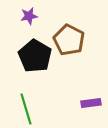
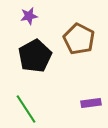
brown pentagon: moved 10 px right, 1 px up
black pentagon: rotated 12 degrees clockwise
green line: rotated 16 degrees counterclockwise
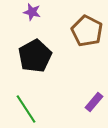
purple star: moved 3 px right, 4 px up; rotated 24 degrees clockwise
brown pentagon: moved 8 px right, 8 px up
purple rectangle: moved 3 px right, 1 px up; rotated 42 degrees counterclockwise
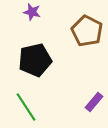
black pentagon: moved 4 px down; rotated 16 degrees clockwise
green line: moved 2 px up
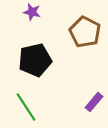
brown pentagon: moved 2 px left, 1 px down
